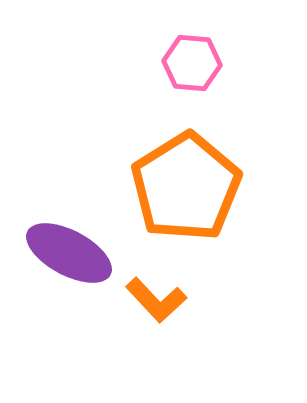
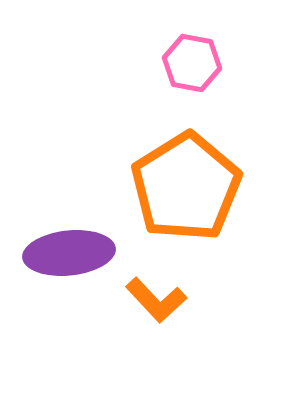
pink hexagon: rotated 6 degrees clockwise
purple ellipse: rotated 34 degrees counterclockwise
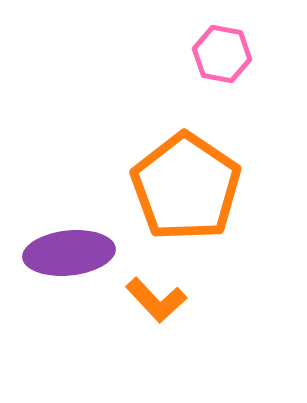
pink hexagon: moved 30 px right, 9 px up
orange pentagon: rotated 6 degrees counterclockwise
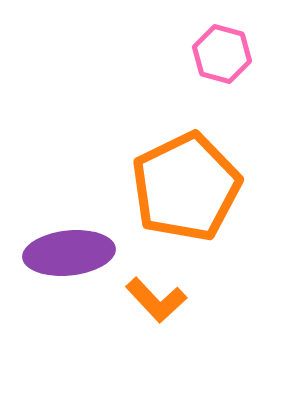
pink hexagon: rotated 4 degrees clockwise
orange pentagon: rotated 12 degrees clockwise
